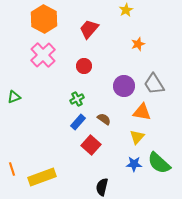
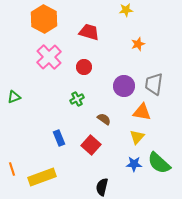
yellow star: rotated 24 degrees clockwise
red trapezoid: moved 3 px down; rotated 65 degrees clockwise
pink cross: moved 6 px right, 2 px down
red circle: moved 1 px down
gray trapezoid: rotated 40 degrees clockwise
blue rectangle: moved 19 px left, 16 px down; rotated 63 degrees counterclockwise
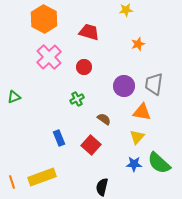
orange line: moved 13 px down
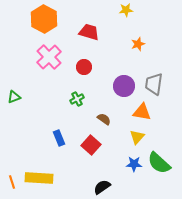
yellow rectangle: moved 3 px left, 1 px down; rotated 24 degrees clockwise
black semicircle: rotated 42 degrees clockwise
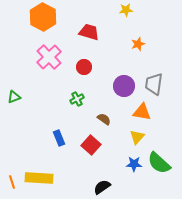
orange hexagon: moved 1 px left, 2 px up
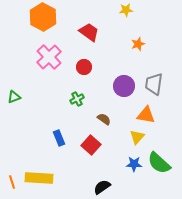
red trapezoid: rotated 20 degrees clockwise
orange triangle: moved 4 px right, 3 px down
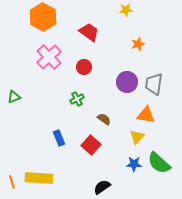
purple circle: moved 3 px right, 4 px up
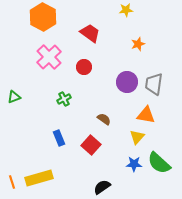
red trapezoid: moved 1 px right, 1 px down
green cross: moved 13 px left
yellow rectangle: rotated 20 degrees counterclockwise
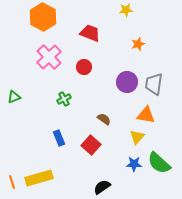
red trapezoid: rotated 15 degrees counterclockwise
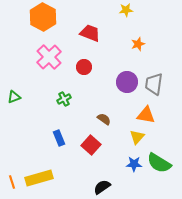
green semicircle: rotated 10 degrees counterclockwise
